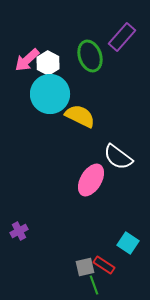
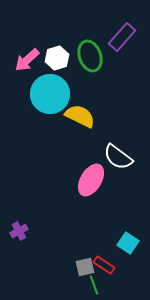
white hexagon: moved 9 px right, 5 px up; rotated 15 degrees clockwise
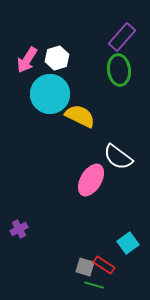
green ellipse: moved 29 px right, 14 px down; rotated 12 degrees clockwise
pink arrow: rotated 16 degrees counterclockwise
purple cross: moved 2 px up
cyan square: rotated 20 degrees clockwise
gray square: rotated 30 degrees clockwise
green line: rotated 54 degrees counterclockwise
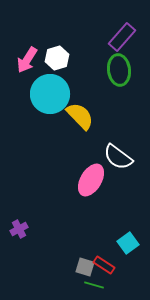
yellow semicircle: rotated 20 degrees clockwise
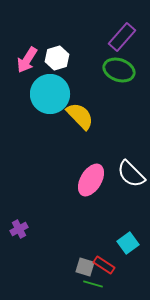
green ellipse: rotated 64 degrees counterclockwise
white semicircle: moved 13 px right, 17 px down; rotated 8 degrees clockwise
green line: moved 1 px left, 1 px up
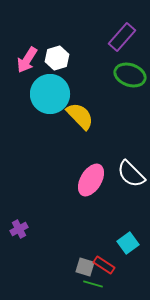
green ellipse: moved 11 px right, 5 px down
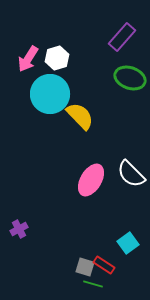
pink arrow: moved 1 px right, 1 px up
green ellipse: moved 3 px down
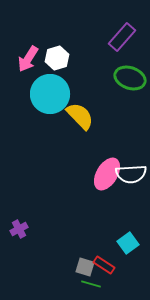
white semicircle: rotated 48 degrees counterclockwise
pink ellipse: moved 16 px right, 6 px up
green line: moved 2 px left
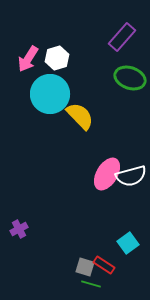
white semicircle: moved 2 px down; rotated 12 degrees counterclockwise
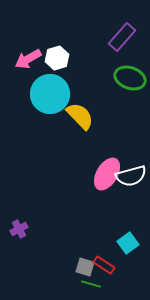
pink arrow: rotated 28 degrees clockwise
